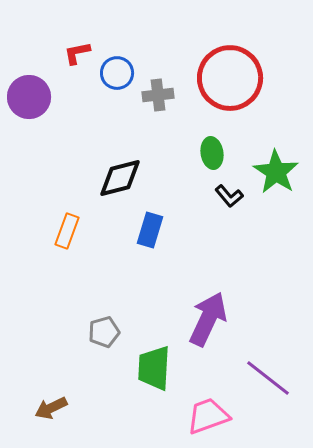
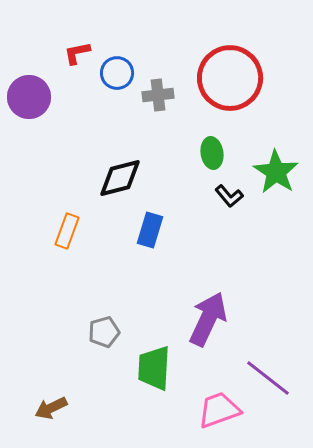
pink trapezoid: moved 11 px right, 6 px up
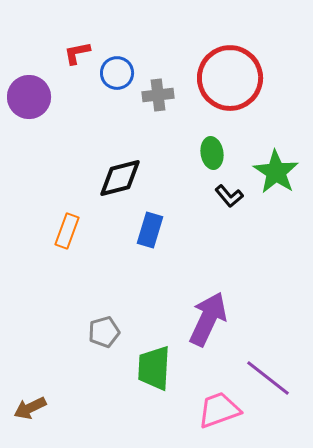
brown arrow: moved 21 px left
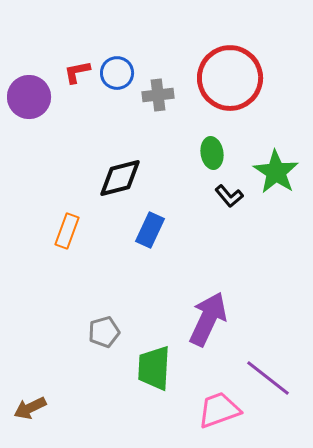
red L-shape: moved 19 px down
blue rectangle: rotated 8 degrees clockwise
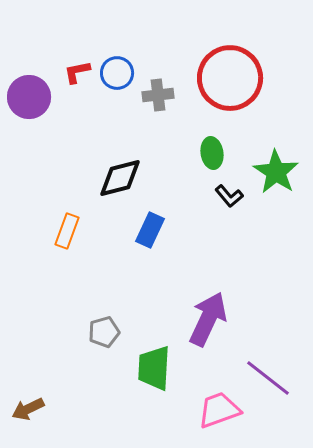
brown arrow: moved 2 px left, 1 px down
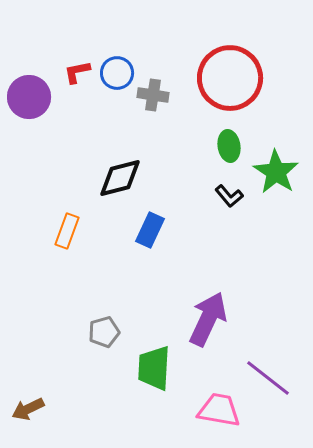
gray cross: moved 5 px left; rotated 16 degrees clockwise
green ellipse: moved 17 px right, 7 px up
pink trapezoid: rotated 30 degrees clockwise
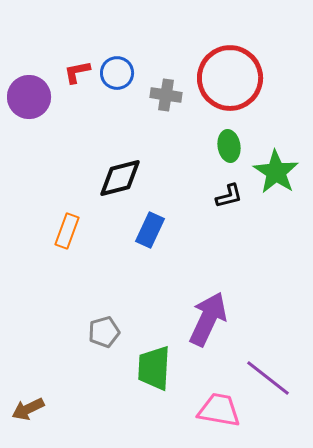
gray cross: moved 13 px right
black L-shape: rotated 64 degrees counterclockwise
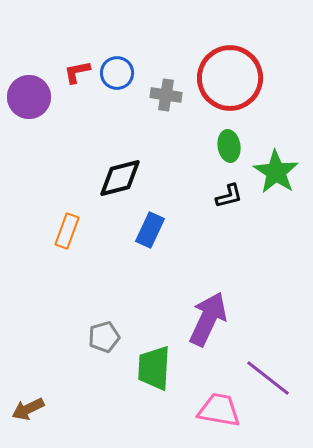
gray pentagon: moved 5 px down
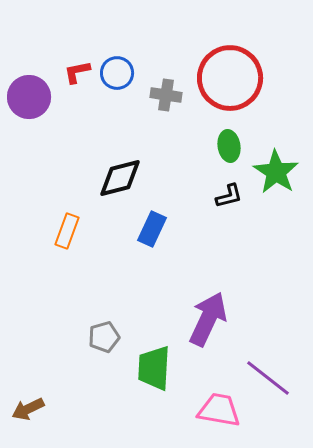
blue rectangle: moved 2 px right, 1 px up
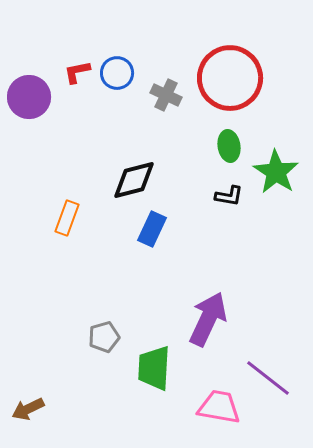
gray cross: rotated 16 degrees clockwise
black diamond: moved 14 px right, 2 px down
black L-shape: rotated 24 degrees clockwise
orange rectangle: moved 13 px up
pink trapezoid: moved 3 px up
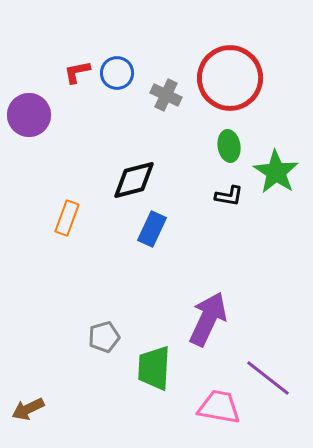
purple circle: moved 18 px down
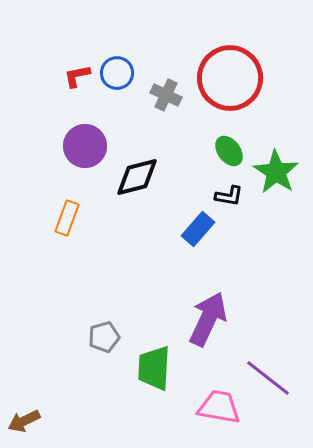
red L-shape: moved 4 px down
purple circle: moved 56 px right, 31 px down
green ellipse: moved 5 px down; rotated 28 degrees counterclockwise
black diamond: moved 3 px right, 3 px up
blue rectangle: moved 46 px right; rotated 16 degrees clockwise
brown arrow: moved 4 px left, 12 px down
